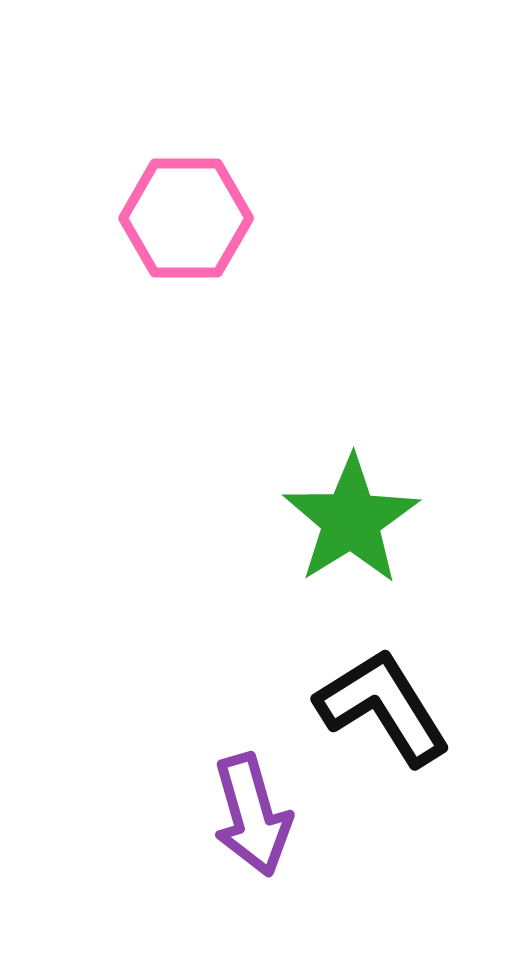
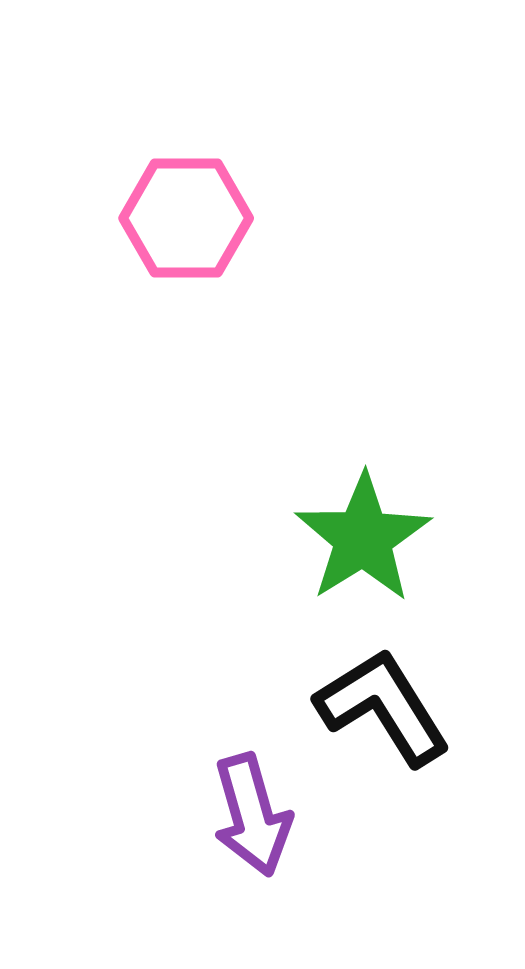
green star: moved 12 px right, 18 px down
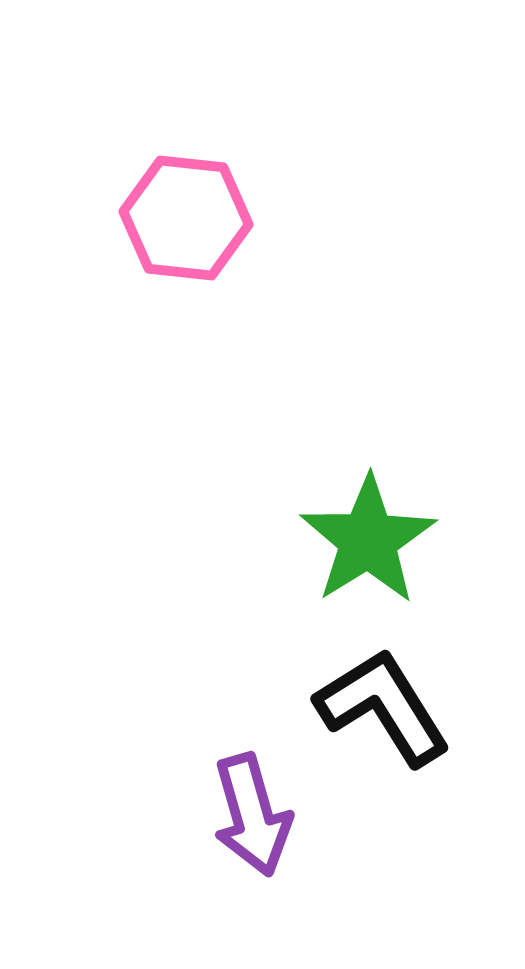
pink hexagon: rotated 6 degrees clockwise
green star: moved 5 px right, 2 px down
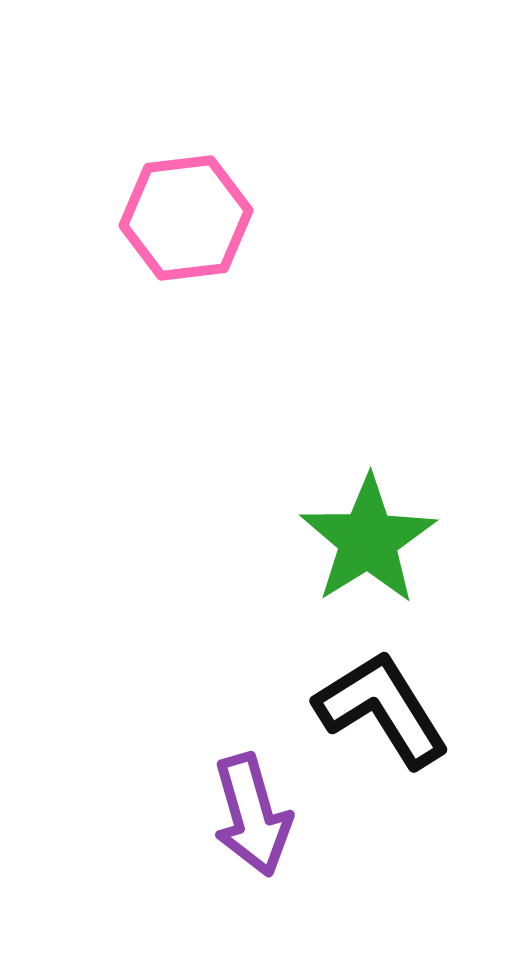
pink hexagon: rotated 13 degrees counterclockwise
black L-shape: moved 1 px left, 2 px down
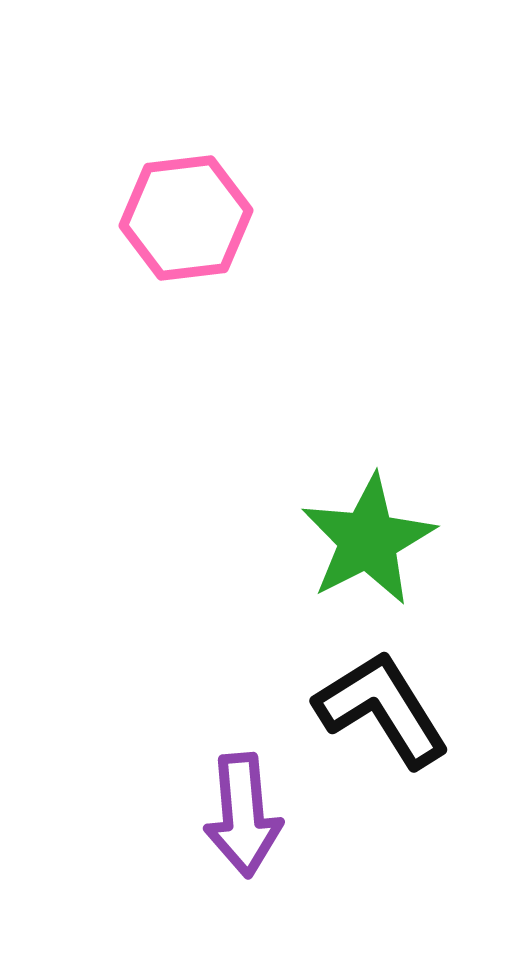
green star: rotated 5 degrees clockwise
purple arrow: moved 9 px left; rotated 11 degrees clockwise
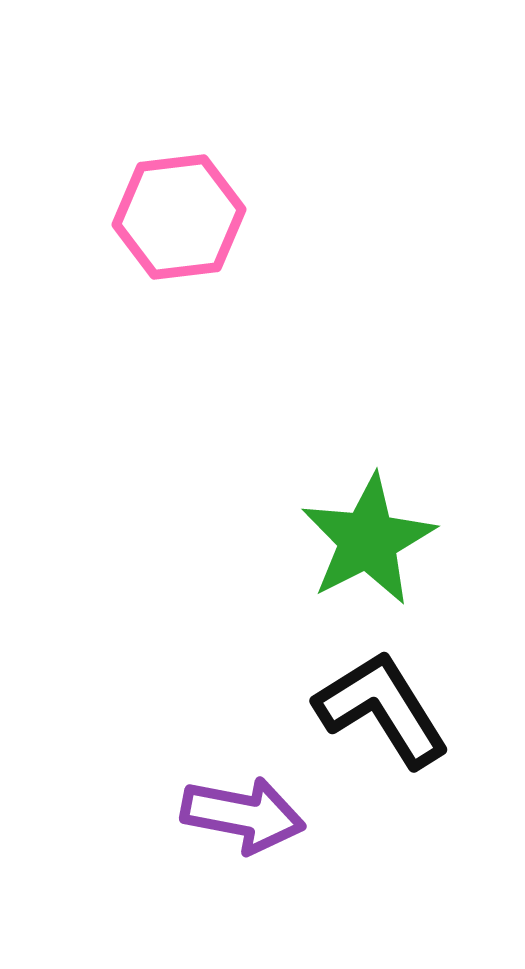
pink hexagon: moved 7 px left, 1 px up
purple arrow: rotated 74 degrees counterclockwise
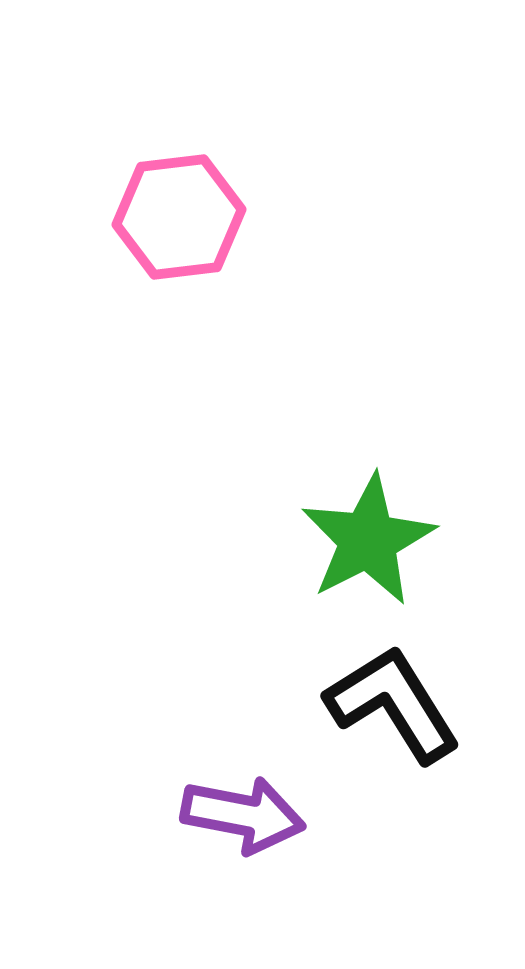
black L-shape: moved 11 px right, 5 px up
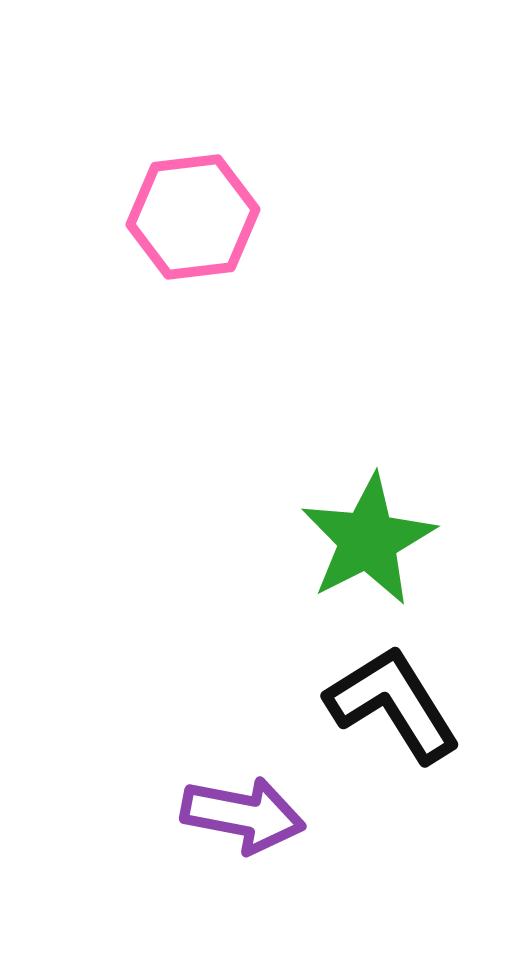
pink hexagon: moved 14 px right
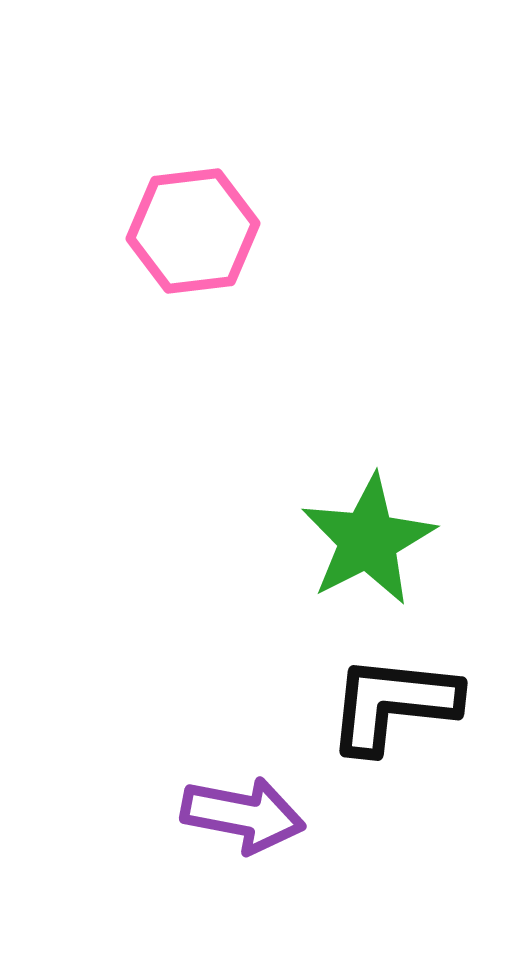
pink hexagon: moved 14 px down
black L-shape: rotated 52 degrees counterclockwise
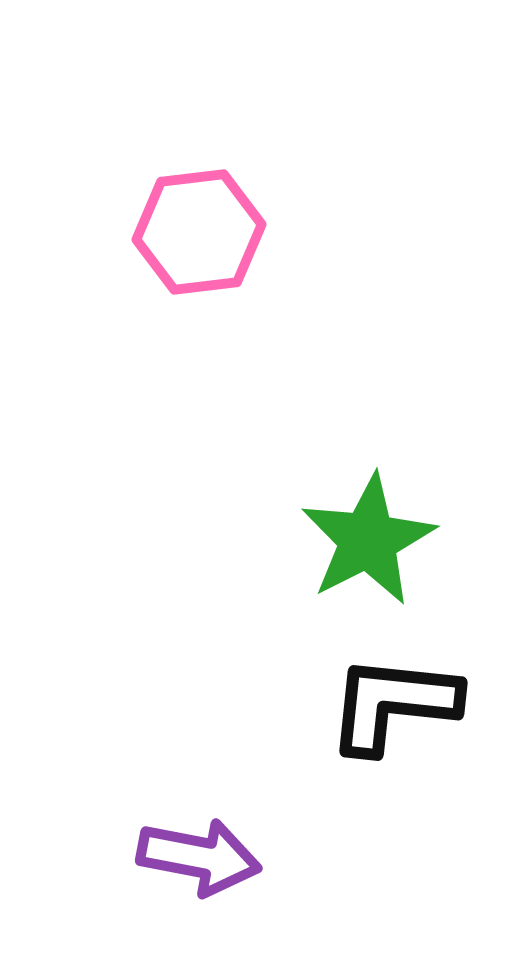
pink hexagon: moved 6 px right, 1 px down
purple arrow: moved 44 px left, 42 px down
